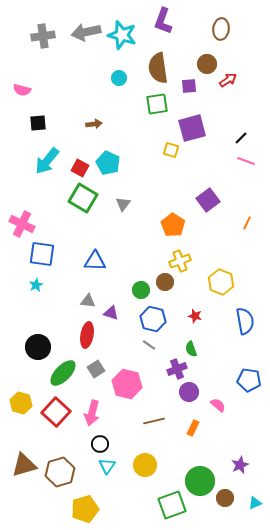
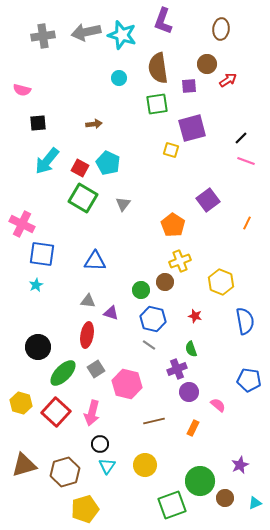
brown hexagon at (60, 472): moved 5 px right
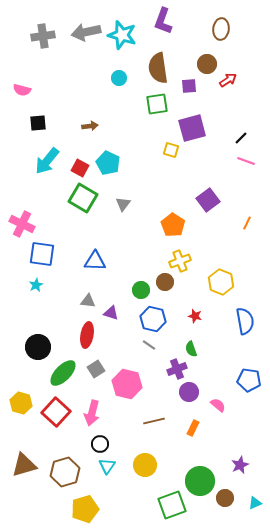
brown arrow at (94, 124): moved 4 px left, 2 px down
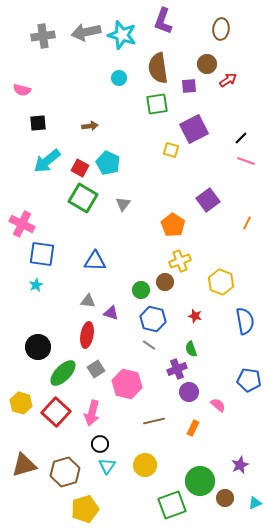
purple square at (192, 128): moved 2 px right, 1 px down; rotated 12 degrees counterclockwise
cyan arrow at (47, 161): rotated 12 degrees clockwise
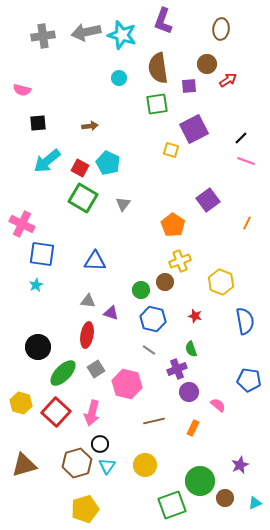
gray line at (149, 345): moved 5 px down
brown hexagon at (65, 472): moved 12 px right, 9 px up
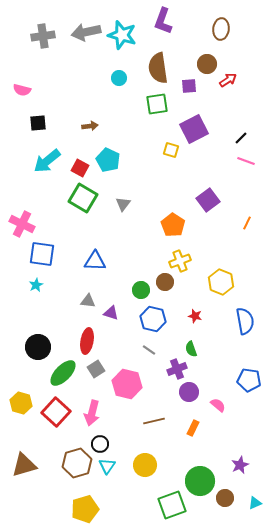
cyan pentagon at (108, 163): moved 3 px up
red ellipse at (87, 335): moved 6 px down
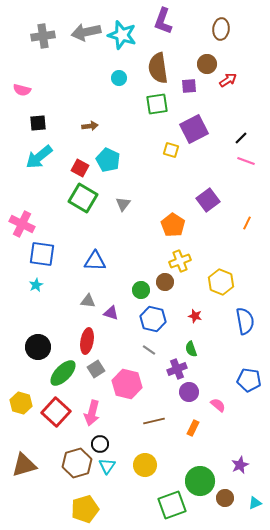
cyan arrow at (47, 161): moved 8 px left, 4 px up
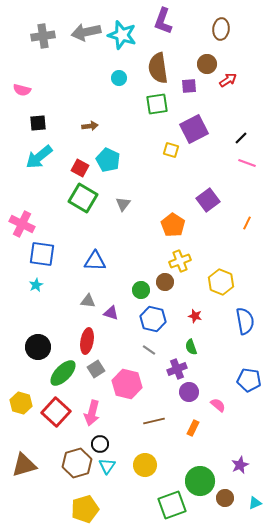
pink line at (246, 161): moved 1 px right, 2 px down
green semicircle at (191, 349): moved 2 px up
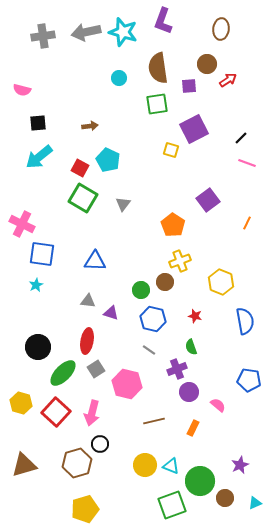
cyan star at (122, 35): moved 1 px right, 3 px up
cyan triangle at (107, 466): moved 64 px right; rotated 42 degrees counterclockwise
